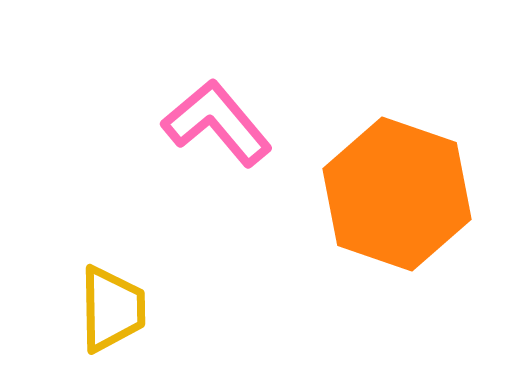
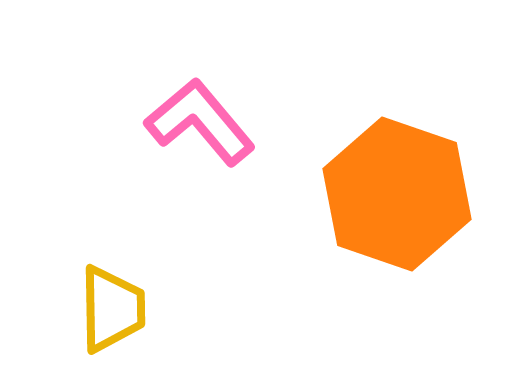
pink L-shape: moved 17 px left, 1 px up
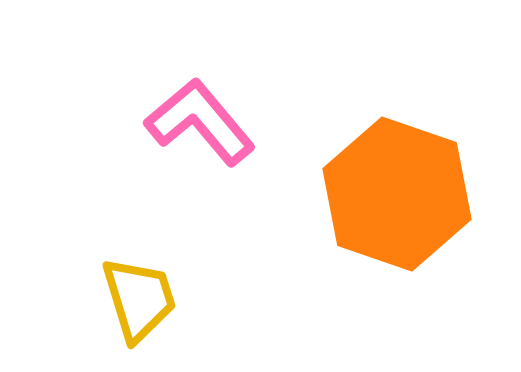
yellow trapezoid: moved 27 px right, 10 px up; rotated 16 degrees counterclockwise
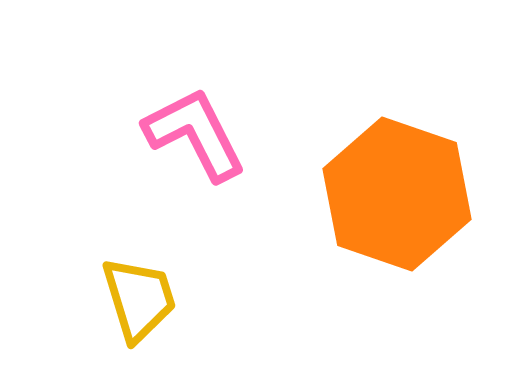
pink L-shape: moved 5 px left, 12 px down; rotated 13 degrees clockwise
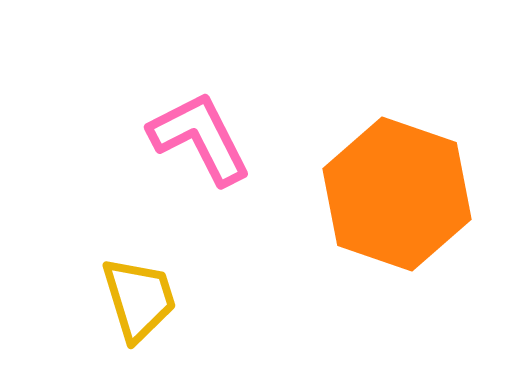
pink L-shape: moved 5 px right, 4 px down
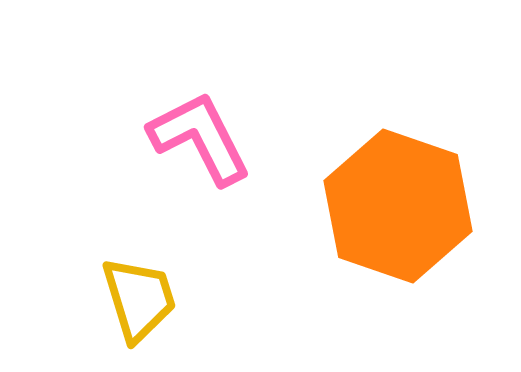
orange hexagon: moved 1 px right, 12 px down
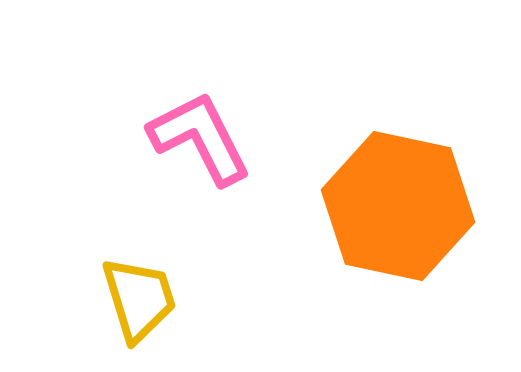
orange hexagon: rotated 7 degrees counterclockwise
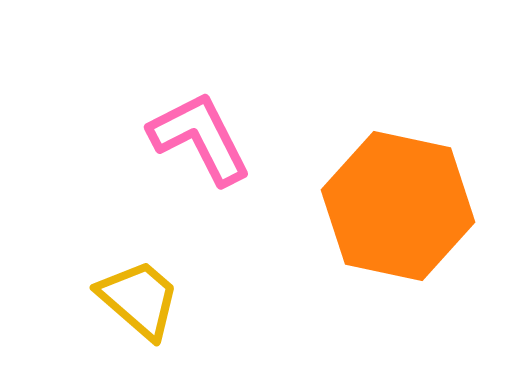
yellow trapezoid: rotated 32 degrees counterclockwise
